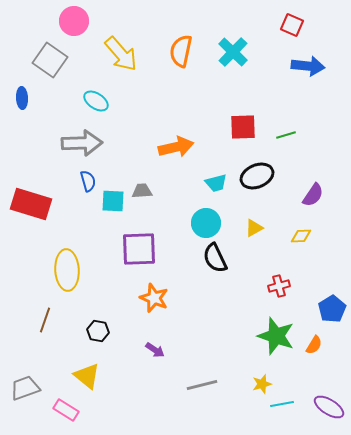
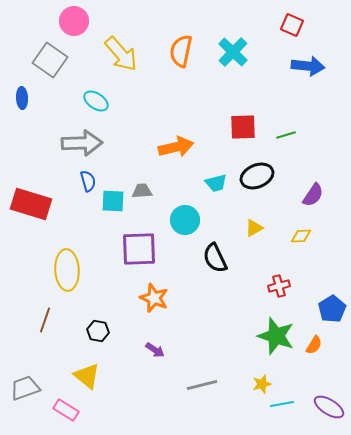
cyan circle at (206, 223): moved 21 px left, 3 px up
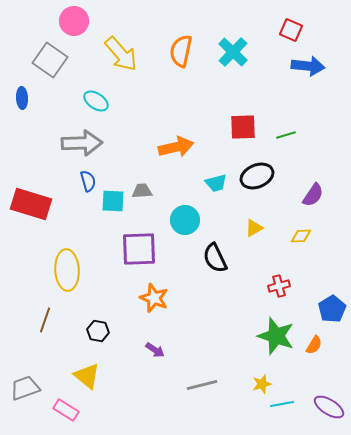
red square at (292, 25): moved 1 px left, 5 px down
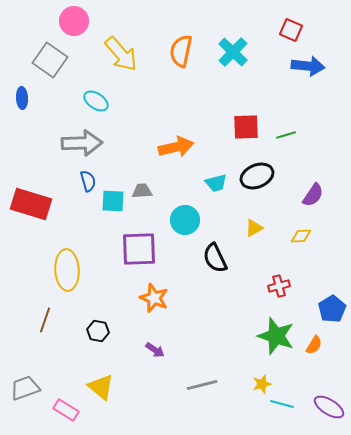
red square at (243, 127): moved 3 px right
yellow triangle at (87, 376): moved 14 px right, 11 px down
cyan line at (282, 404): rotated 25 degrees clockwise
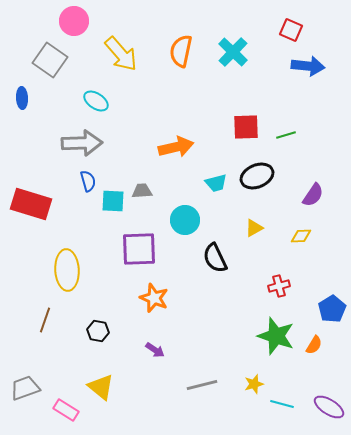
yellow star at (262, 384): moved 8 px left
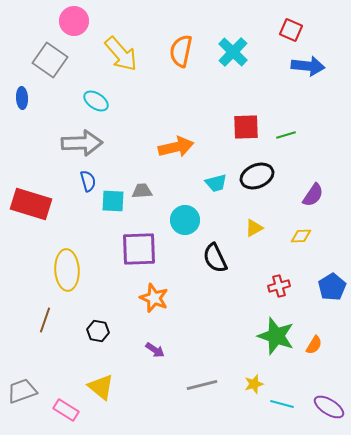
blue pentagon at (332, 309): moved 22 px up
gray trapezoid at (25, 388): moved 3 px left, 3 px down
